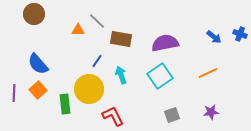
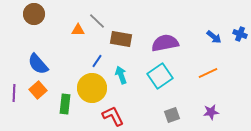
yellow circle: moved 3 px right, 1 px up
green rectangle: rotated 12 degrees clockwise
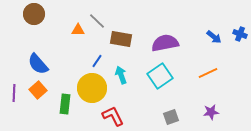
gray square: moved 1 px left, 2 px down
